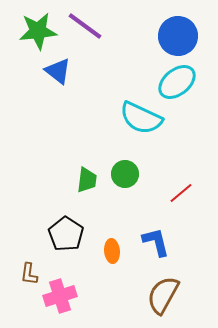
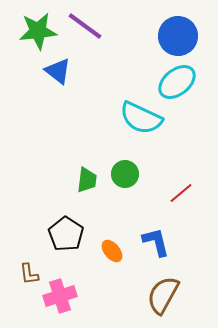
orange ellipse: rotated 35 degrees counterclockwise
brown L-shape: rotated 15 degrees counterclockwise
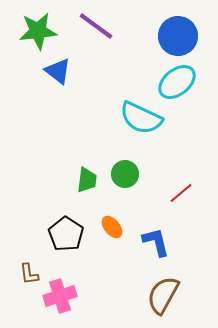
purple line: moved 11 px right
orange ellipse: moved 24 px up
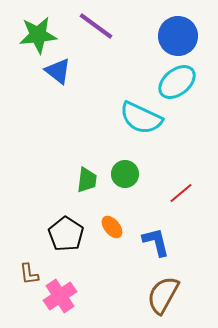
green star: moved 4 px down
pink cross: rotated 16 degrees counterclockwise
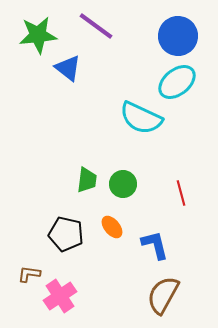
blue triangle: moved 10 px right, 3 px up
green circle: moved 2 px left, 10 px down
red line: rotated 65 degrees counterclockwise
black pentagon: rotated 20 degrees counterclockwise
blue L-shape: moved 1 px left, 3 px down
brown L-shape: rotated 105 degrees clockwise
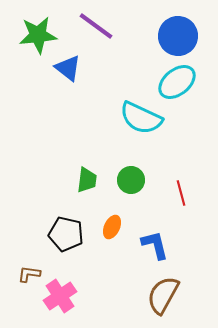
green circle: moved 8 px right, 4 px up
orange ellipse: rotated 65 degrees clockwise
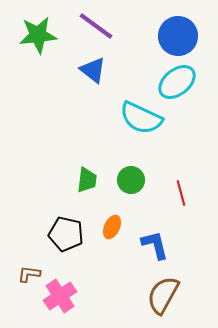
blue triangle: moved 25 px right, 2 px down
